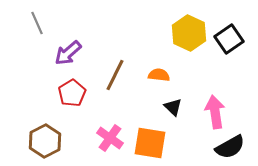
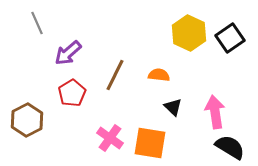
black square: moved 1 px right, 1 px up
brown hexagon: moved 18 px left, 21 px up
black semicircle: rotated 120 degrees counterclockwise
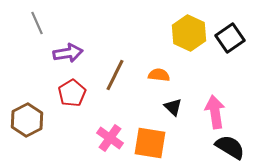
purple arrow: rotated 148 degrees counterclockwise
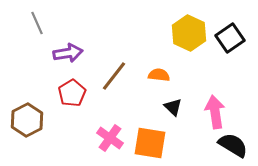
brown line: moved 1 px left, 1 px down; rotated 12 degrees clockwise
black semicircle: moved 3 px right, 2 px up
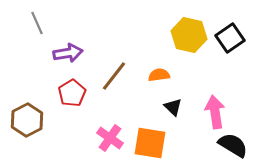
yellow hexagon: moved 2 px down; rotated 12 degrees counterclockwise
orange semicircle: rotated 15 degrees counterclockwise
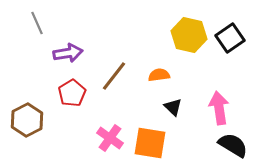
pink arrow: moved 4 px right, 4 px up
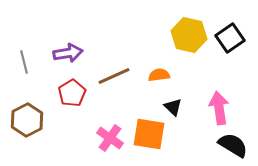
gray line: moved 13 px left, 39 px down; rotated 10 degrees clockwise
brown line: rotated 28 degrees clockwise
orange square: moved 1 px left, 9 px up
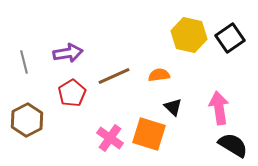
orange square: rotated 8 degrees clockwise
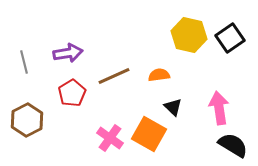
orange square: rotated 12 degrees clockwise
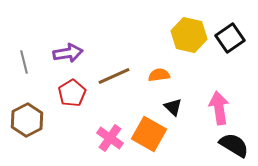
black semicircle: moved 1 px right
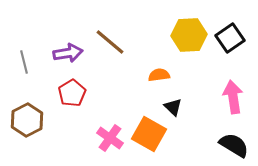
yellow hexagon: rotated 16 degrees counterclockwise
brown line: moved 4 px left, 34 px up; rotated 64 degrees clockwise
pink arrow: moved 14 px right, 11 px up
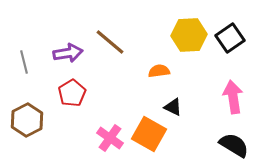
orange semicircle: moved 4 px up
black triangle: rotated 18 degrees counterclockwise
